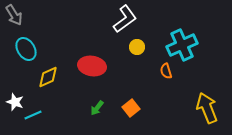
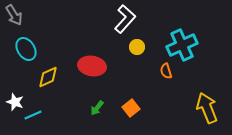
white L-shape: rotated 12 degrees counterclockwise
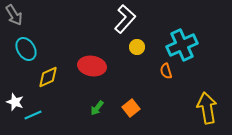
yellow arrow: rotated 12 degrees clockwise
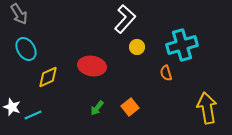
gray arrow: moved 5 px right, 1 px up
cyan cross: rotated 8 degrees clockwise
orange semicircle: moved 2 px down
white star: moved 3 px left, 5 px down
orange square: moved 1 px left, 1 px up
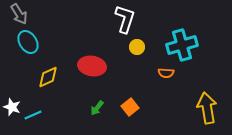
white L-shape: rotated 24 degrees counterclockwise
cyan ellipse: moved 2 px right, 7 px up
orange semicircle: rotated 70 degrees counterclockwise
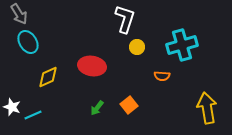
orange semicircle: moved 4 px left, 3 px down
orange square: moved 1 px left, 2 px up
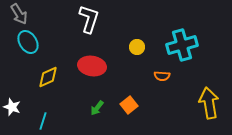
white L-shape: moved 36 px left
yellow arrow: moved 2 px right, 5 px up
cyan line: moved 10 px right, 6 px down; rotated 48 degrees counterclockwise
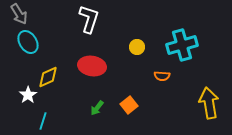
white star: moved 16 px right, 12 px up; rotated 18 degrees clockwise
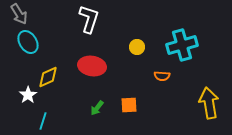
orange square: rotated 36 degrees clockwise
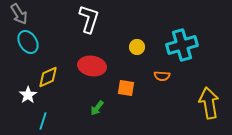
orange square: moved 3 px left, 17 px up; rotated 12 degrees clockwise
